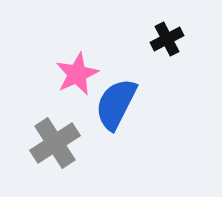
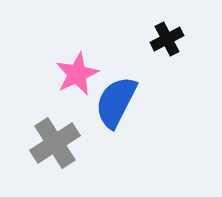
blue semicircle: moved 2 px up
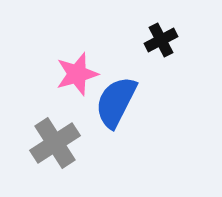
black cross: moved 6 px left, 1 px down
pink star: rotated 9 degrees clockwise
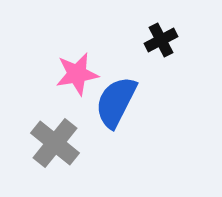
pink star: rotated 6 degrees clockwise
gray cross: rotated 18 degrees counterclockwise
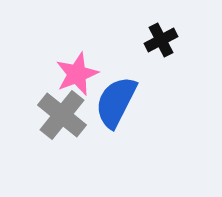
pink star: rotated 12 degrees counterclockwise
gray cross: moved 7 px right, 28 px up
